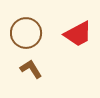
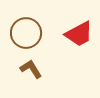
red trapezoid: moved 1 px right
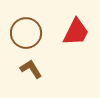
red trapezoid: moved 3 px left, 2 px up; rotated 36 degrees counterclockwise
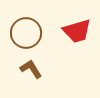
red trapezoid: moved 1 px right, 1 px up; rotated 48 degrees clockwise
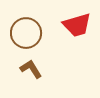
red trapezoid: moved 6 px up
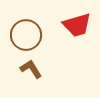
brown circle: moved 2 px down
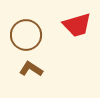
brown L-shape: rotated 25 degrees counterclockwise
